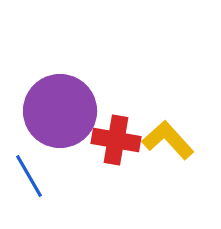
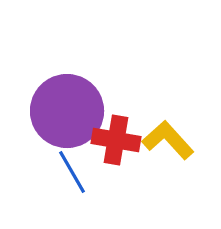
purple circle: moved 7 px right
blue line: moved 43 px right, 4 px up
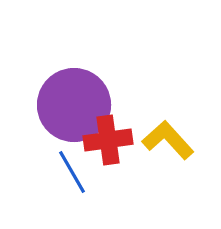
purple circle: moved 7 px right, 6 px up
red cross: moved 8 px left; rotated 18 degrees counterclockwise
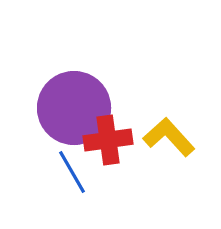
purple circle: moved 3 px down
yellow L-shape: moved 1 px right, 3 px up
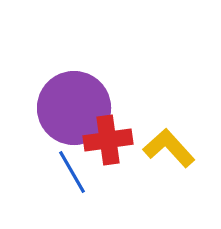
yellow L-shape: moved 11 px down
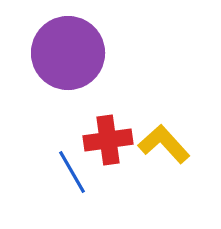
purple circle: moved 6 px left, 55 px up
yellow L-shape: moved 5 px left, 4 px up
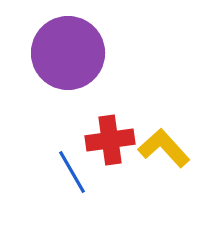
red cross: moved 2 px right
yellow L-shape: moved 4 px down
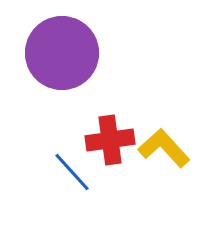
purple circle: moved 6 px left
blue line: rotated 12 degrees counterclockwise
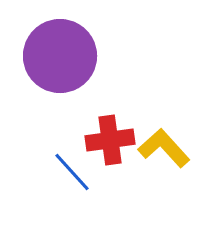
purple circle: moved 2 px left, 3 px down
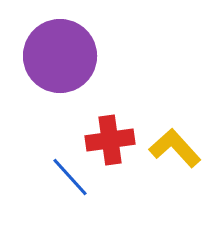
yellow L-shape: moved 11 px right
blue line: moved 2 px left, 5 px down
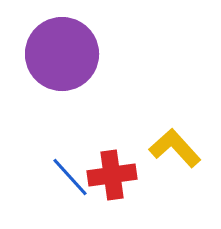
purple circle: moved 2 px right, 2 px up
red cross: moved 2 px right, 35 px down
